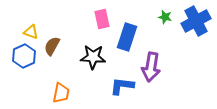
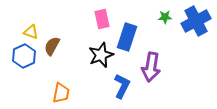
green star: rotated 16 degrees counterclockwise
black star: moved 8 px right, 2 px up; rotated 25 degrees counterclockwise
blue L-shape: rotated 110 degrees clockwise
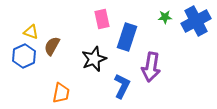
black star: moved 7 px left, 4 px down
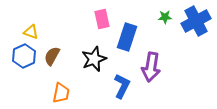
brown semicircle: moved 10 px down
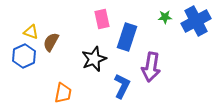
brown semicircle: moved 1 px left, 14 px up
orange trapezoid: moved 2 px right
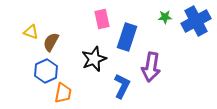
blue hexagon: moved 22 px right, 15 px down
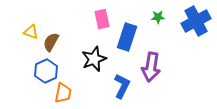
green star: moved 7 px left
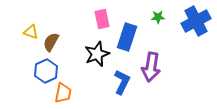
black star: moved 3 px right, 5 px up
blue L-shape: moved 4 px up
